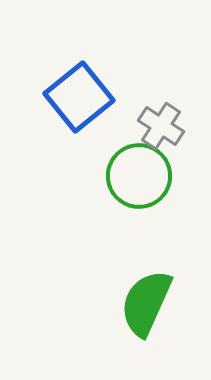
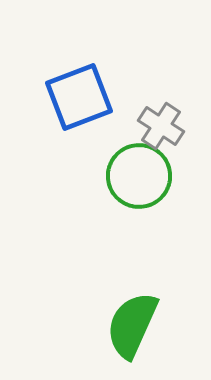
blue square: rotated 18 degrees clockwise
green semicircle: moved 14 px left, 22 px down
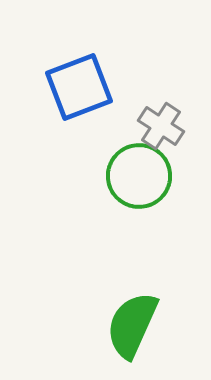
blue square: moved 10 px up
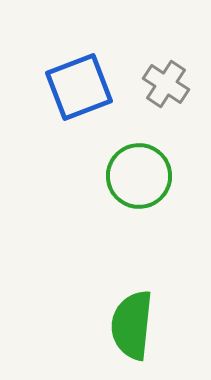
gray cross: moved 5 px right, 42 px up
green semicircle: rotated 18 degrees counterclockwise
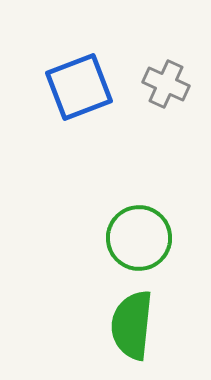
gray cross: rotated 9 degrees counterclockwise
green circle: moved 62 px down
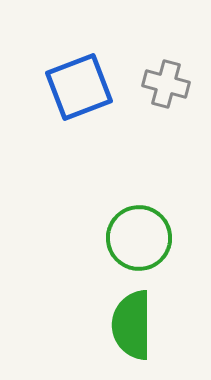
gray cross: rotated 9 degrees counterclockwise
green semicircle: rotated 6 degrees counterclockwise
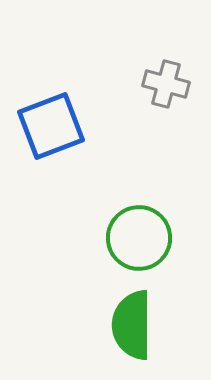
blue square: moved 28 px left, 39 px down
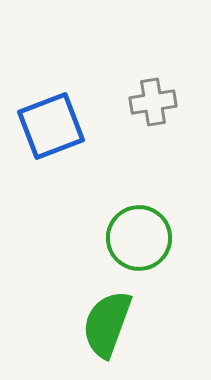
gray cross: moved 13 px left, 18 px down; rotated 24 degrees counterclockwise
green semicircle: moved 25 px left, 1 px up; rotated 20 degrees clockwise
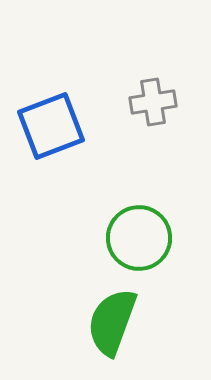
green semicircle: moved 5 px right, 2 px up
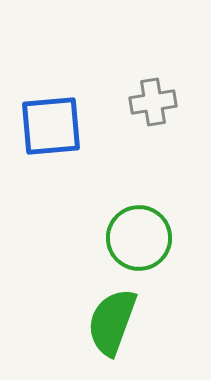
blue square: rotated 16 degrees clockwise
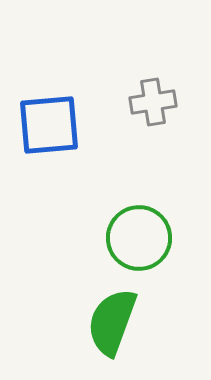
blue square: moved 2 px left, 1 px up
